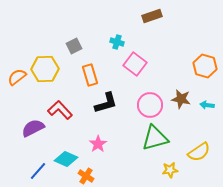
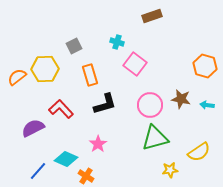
black L-shape: moved 1 px left, 1 px down
red L-shape: moved 1 px right, 1 px up
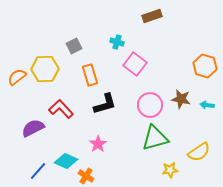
cyan diamond: moved 2 px down
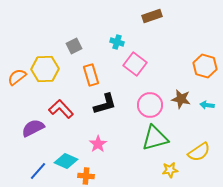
orange rectangle: moved 1 px right
orange cross: rotated 28 degrees counterclockwise
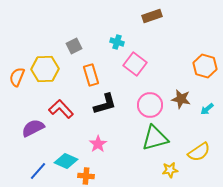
orange semicircle: rotated 30 degrees counterclockwise
cyan arrow: moved 4 px down; rotated 48 degrees counterclockwise
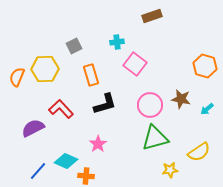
cyan cross: rotated 24 degrees counterclockwise
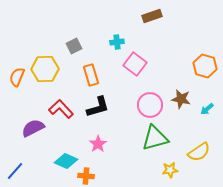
black L-shape: moved 7 px left, 3 px down
blue line: moved 23 px left
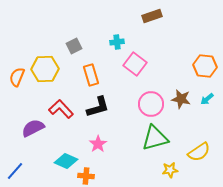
orange hexagon: rotated 10 degrees counterclockwise
pink circle: moved 1 px right, 1 px up
cyan arrow: moved 10 px up
